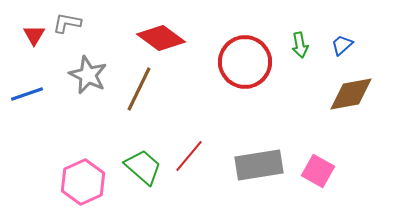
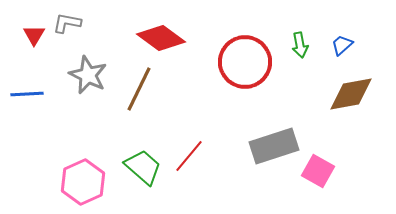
blue line: rotated 16 degrees clockwise
gray rectangle: moved 15 px right, 19 px up; rotated 9 degrees counterclockwise
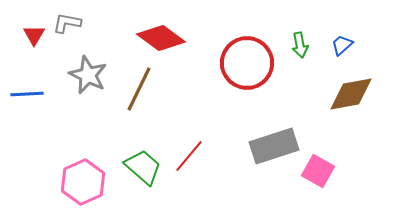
red circle: moved 2 px right, 1 px down
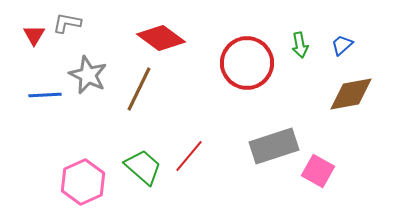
blue line: moved 18 px right, 1 px down
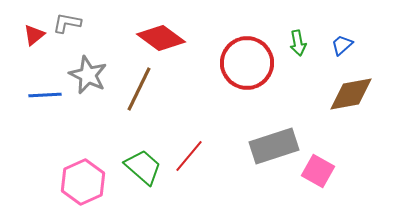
red triangle: rotated 20 degrees clockwise
green arrow: moved 2 px left, 2 px up
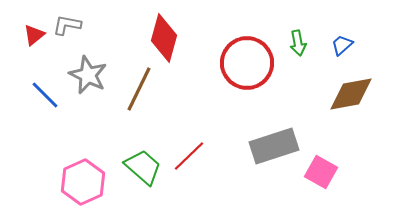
gray L-shape: moved 2 px down
red diamond: moved 3 px right; rotated 69 degrees clockwise
blue line: rotated 48 degrees clockwise
red line: rotated 6 degrees clockwise
pink square: moved 3 px right, 1 px down
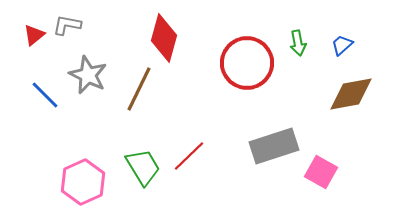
green trapezoid: rotated 18 degrees clockwise
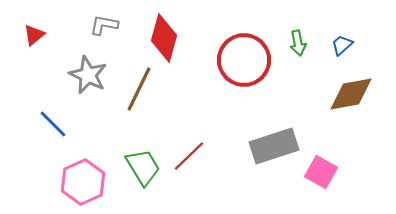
gray L-shape: moved 37 px right
red circle: moved 3 px left, 3 px up
blue line: moved 8 px right, 29 px down
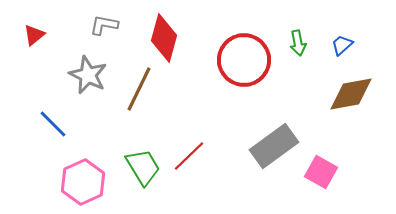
gray rectangle: rotated 18 degrees counterclockwise
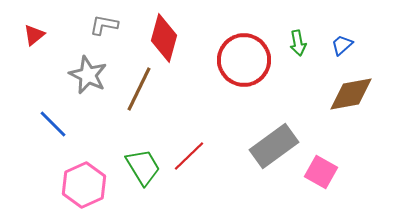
pink hexagon: moved 1 px right, 3 px down
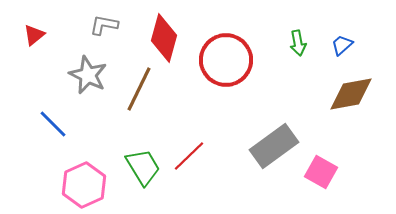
red circle: moved 18 px left
